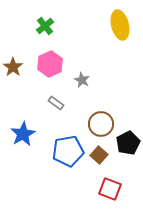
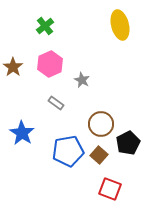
blue star: moved 1 px left, 1 px up; rotated 10 degrees counterclockwise
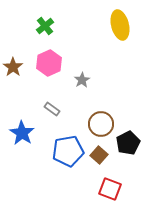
pink hexagon: moved 1 px left, 1 px up
gray star: rotated 14 degrees clockwise
gray rectangle: moved 4 px left, 6 px down
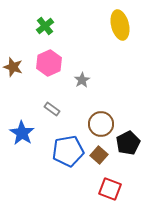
brown star: rotated 18 degrees counterclockwise
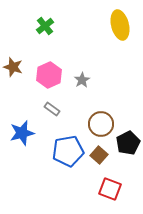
pink hexagon: moved 12 px down
blue star: rotated 25 degrees clockwise
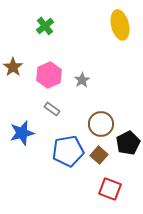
brown star: rotated 18 degrees clockwise
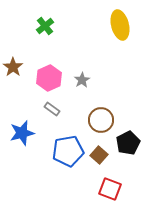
pink hexagon: moved 3 px down
brown circle: moved 4 px up
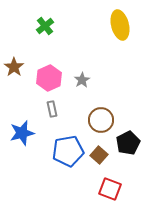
brown star: moved 1 px right
gray rectangle: rotated 42 degrees clockwise
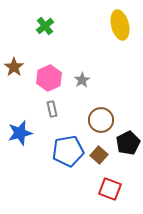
blue star: moved 2 px left
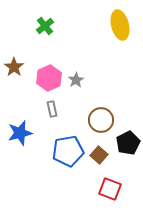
gray star: moved 6 px left
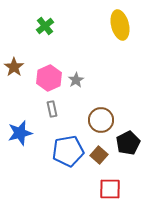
red square: rotated 20 degrees counterclockwise
